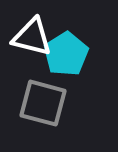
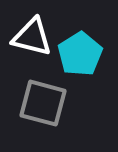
cyan pentagon: moved 14 px right
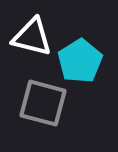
cyan pentagon: moved 7 px down
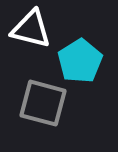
white triangle: moved 1 px left, 8 px up
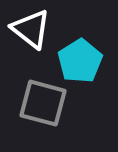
white triangle: rotated 24 degrees clockwise
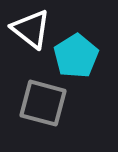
cyan pentagon: moved 4 px left, 5 px up
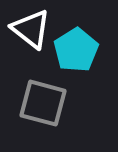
cyan pentagon: moved 6 px up
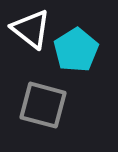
gray square: moved 2 px down
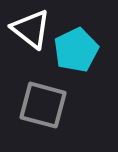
cyan pentagon: rotated 6 degrees clockwise
